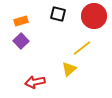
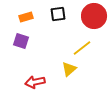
black square: rotated 21 degrees counterclockwise
orange rectangle: moved 5 px right, 4 px up
purple square: rotated 28 degrees counterclockwise
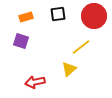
yellow line: moved 1 px left, 1 px up
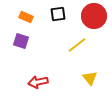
orange rectangle: rotated 40 degrees clockwise
yellow line: moved 4 px left, 2 px up
yellow triangle: moved 21 px right, 9 px down; rotated 28 degrees counterclockwise
red arrow: moved 3 px right
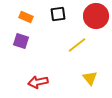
red circle: moved 2 px right
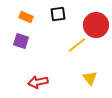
red circle: moved 9 px down
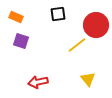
orange rectangle: moved 10 px left
yellow triangle: moved 2 px left, 1 px down
